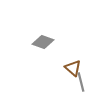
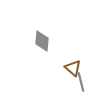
gray diamond: moved 1 px left, 1 px up; rotated 75 degrees clockwise
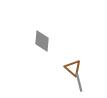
gray line: moved 2 px left
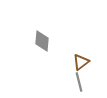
brown triangle: moved 8 px right, 6 px up; rotated 42 degrees clockwise
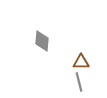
brown triangle: rotated 36 degrees clockwise
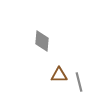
brown triangle: moved 22 px left, 13 px down
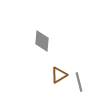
brown triangle: rotated 30 degrees counterclockwise
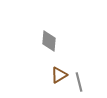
gray diamond: moved 7 px right
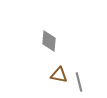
brown triangle: rotated 42 degrees clockwise
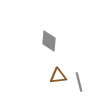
brown triangle: moved 1 px left, 1 px down; rotated 18 degrees counterclockwise
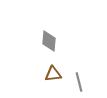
brown triangle: moved 5 px left, 2 px up
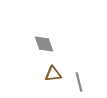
gray diamond: moved 5 px left, 3 px down; rotated 25 degrees counterclockwise
